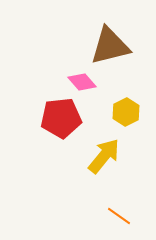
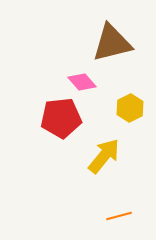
brown triangle: moved 2 px right, 3 px up
yellow hexagon: moved 4 px right, 4 px up
orange line: rotated 50 degrees counterclockwise
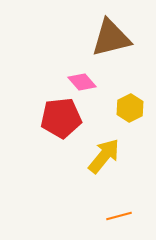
brown triangle: moved 1 px left, 5 px up
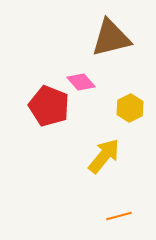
pink diamond: moved 1 px left
red pentagon: moved 12 px left, 12 px up; rotated 27 degrees clockwise
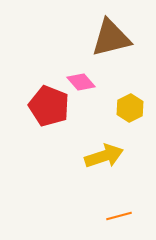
yellow arrow: rotated 33 degrees clockwise
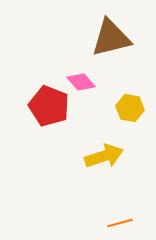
yellow hexagon: rotated 24 degrees counterclockwise
orange line: moved 1 px right, 7 px down
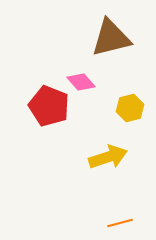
yellow hexagon: rotated 24 degrees counterclockwise
yellow arrow: moved 4 px right, 1 px down
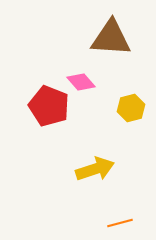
brown triangle: rotated 18 degrees clockwise
yellow hexagon: moved 1 px right
yellow arrow: moved 13 px left, 12 px down
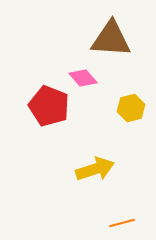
brown triangle: moved 1 px down
pink diamond: moved 2 px right, 4 px up
orange line: moved 2 px right
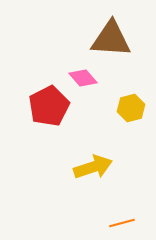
red pentagon: rotated 24 degrees clockwise
yellow arrow: moved 2 px left, 2 px up
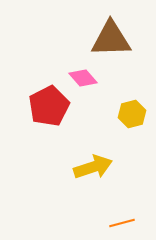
brown triangle: rotated 6 degrees counterclockwise
yellow hexagon: moved 1 px right, 6 px down
